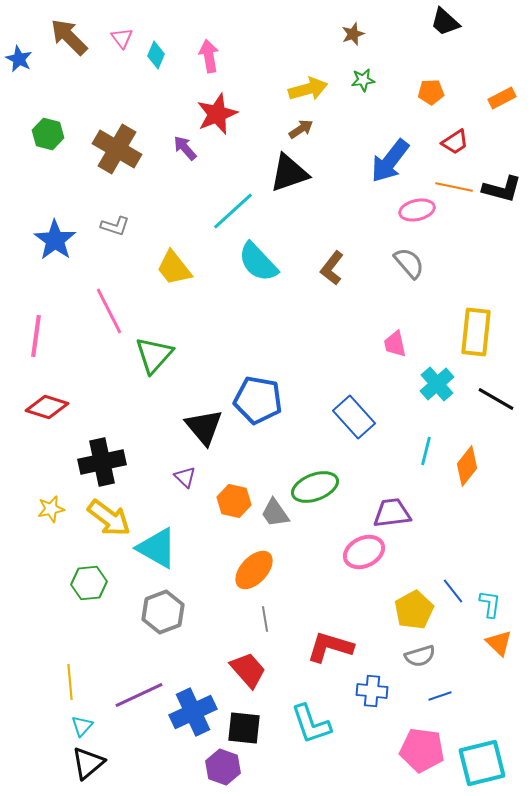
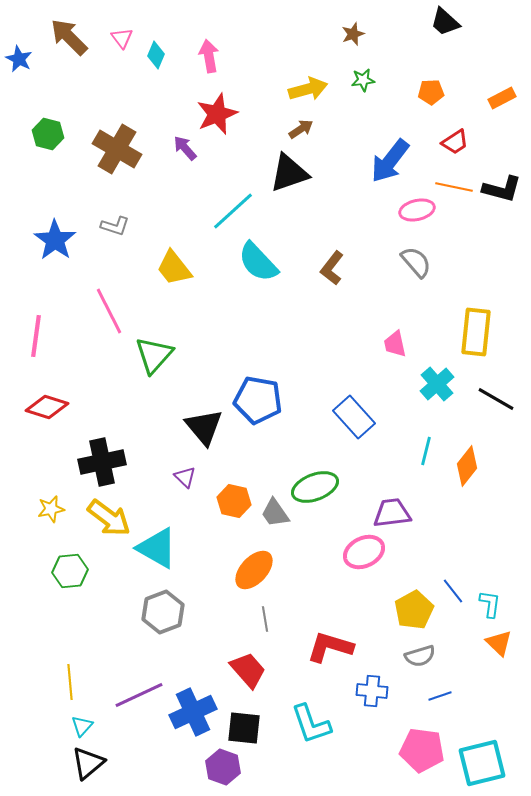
gray semicircle at (409, 263): moved 7 px right, 1 px up
green hexagon at (89, 583): moved 19 px left, 12 px up
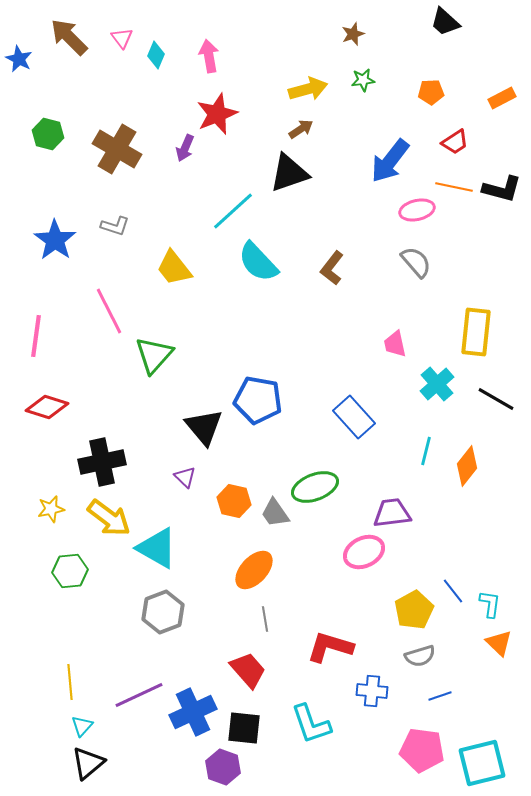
purple arrow at (185, 148): rotated 116 degrees counterclockwise
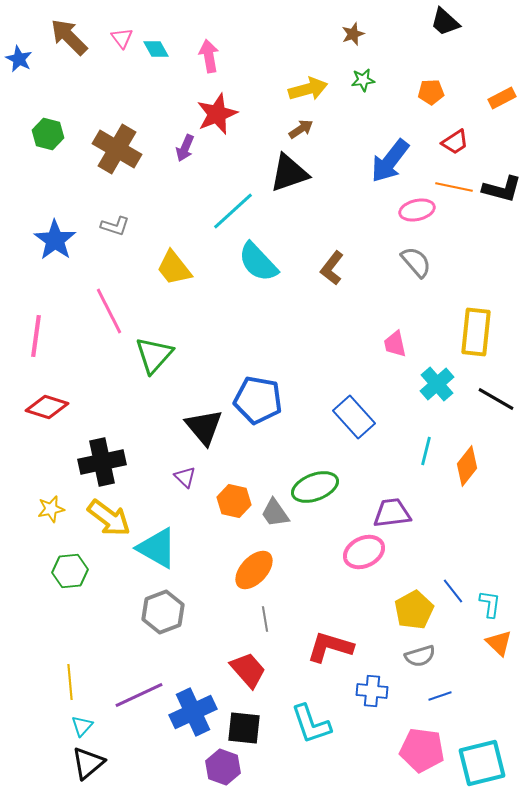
cyan diamond at (156, 55): moved 6 px up; rotated 52 degrees counterclockwise
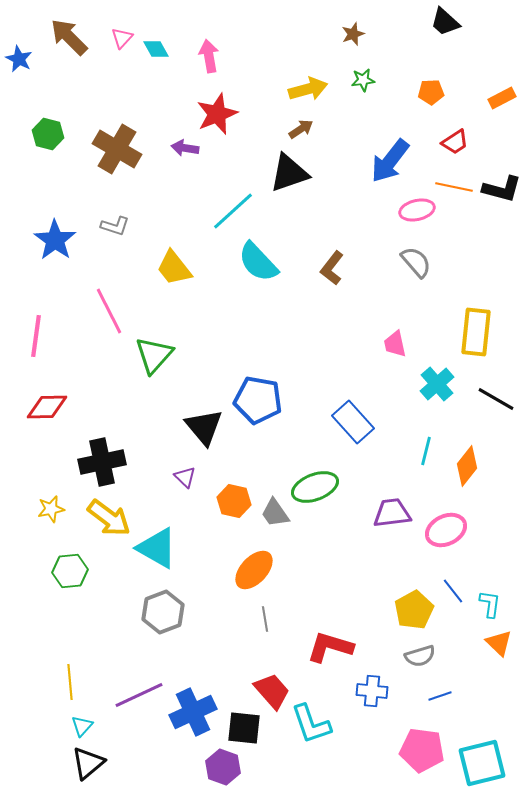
pink triangle at (122, 38): rotated 20 degrees clockwise
purple arrow at (185, 148): rotated 76 degrees clockwise
red diamond at (47, 407): rotated 18 degrees counterclockwise
blue rectangle at (354, 417): moved 1 px left, 5 px down
pink ellipse at (364, 552): moved 82 px right, 22 px up
red trapezoid at (248, 670): moved 24 px right, 21 px down
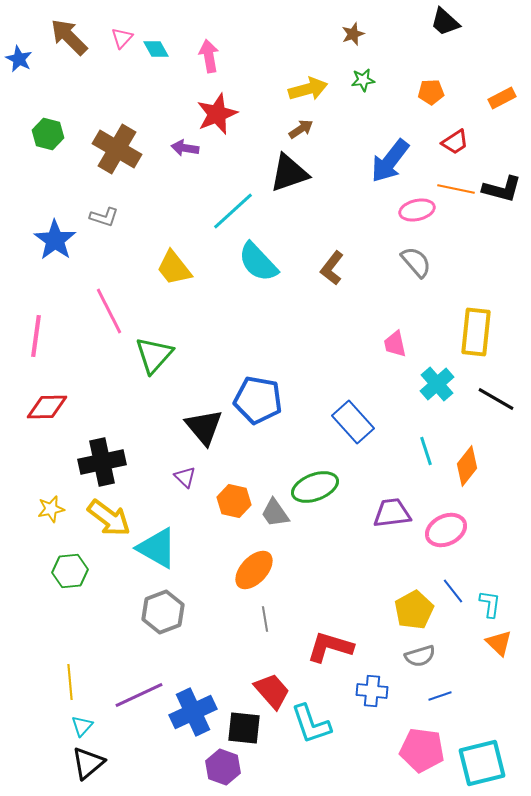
orange line at (454, 187): moved 2 px right, 2 px down
gray L-shape at (115, 226): moved 11 px left, 9 px up
cyan line at (426, 451): rotated 32 degrees counterclockwise
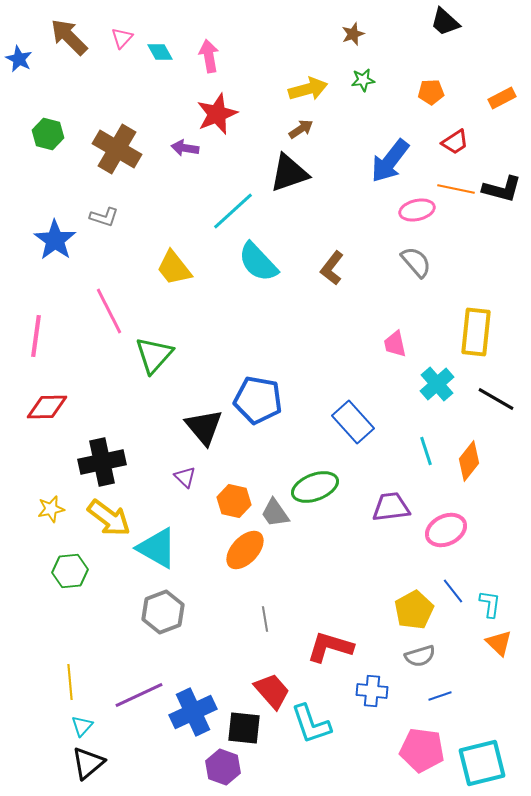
cyan diamond at (156, 49): moved 4 px right, 3 px down
orange diamond at (467, 466): moved 2 px right, 5 px up
purple trapezoid at (392, 513): moved 1 px left, 6 px up
orange ellipse at (254, 570): moved 9 px left, 20 px up
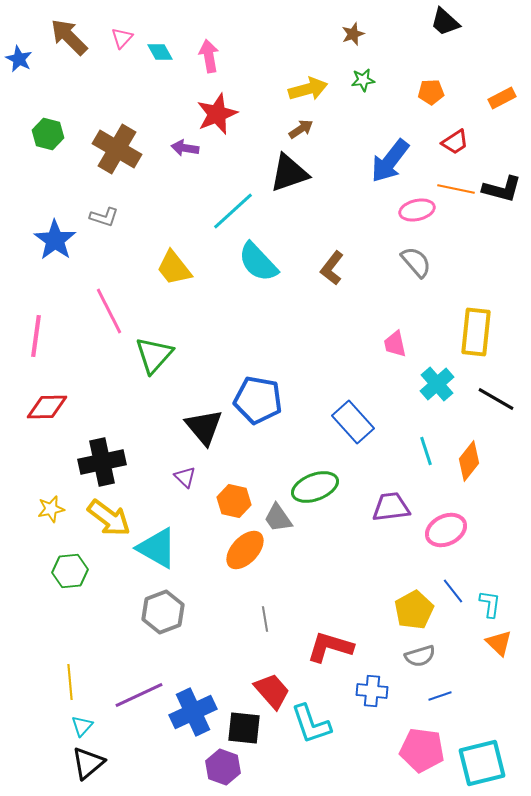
gray trapezoid at (275, 513): moved 3 px right, 5 px down
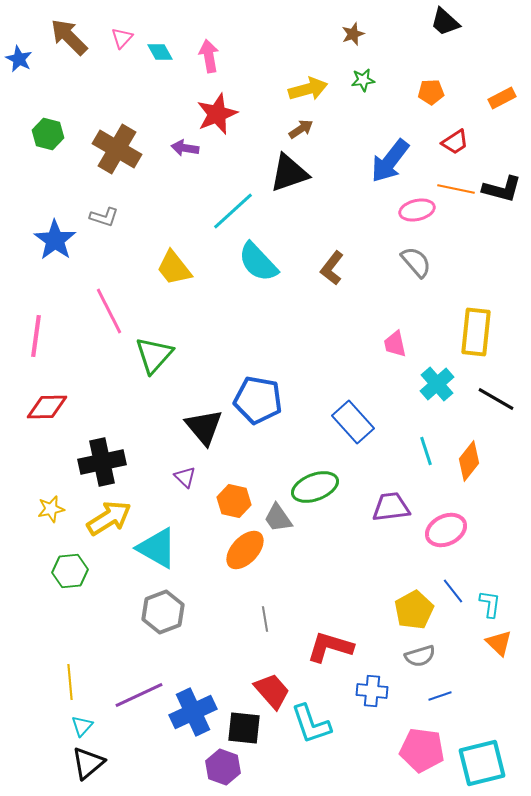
yellow arrow at (109, 518): rotated 69 degrees counterclockwise
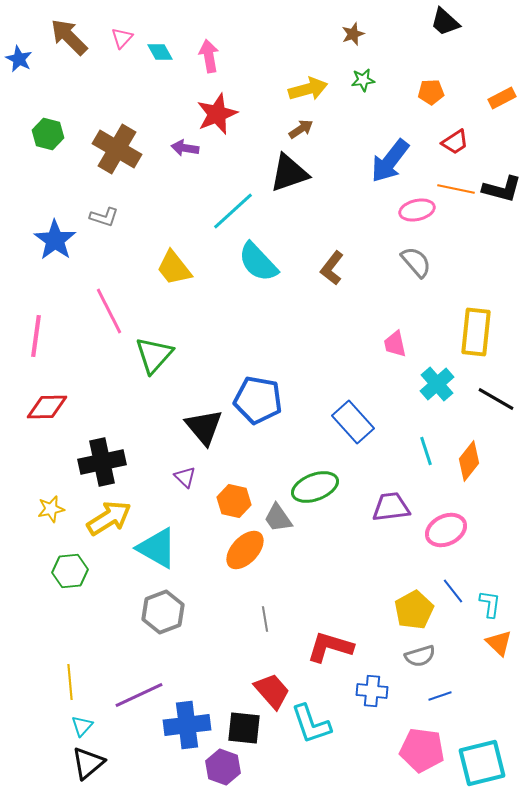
blue cross at (193, 712): moved 6 px left, 13 px down; rotated 18 degrees clockwise
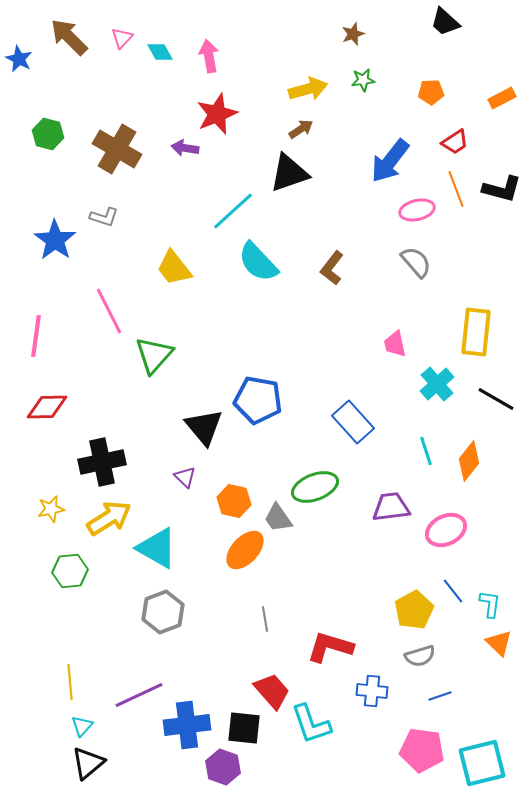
orange line at (456, 189): rotated 57 degrees clockwise
